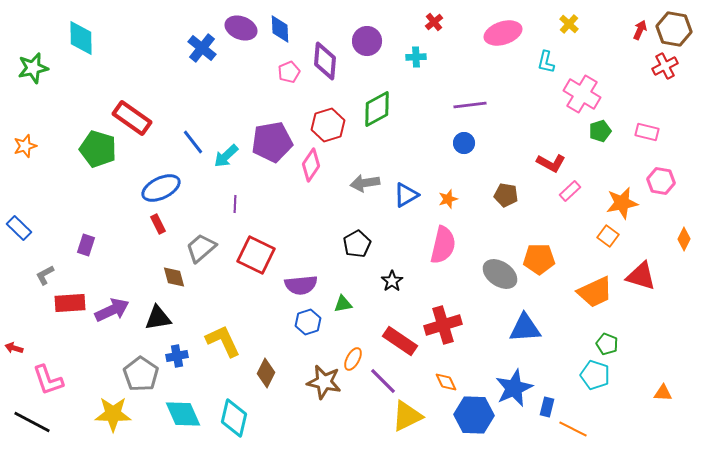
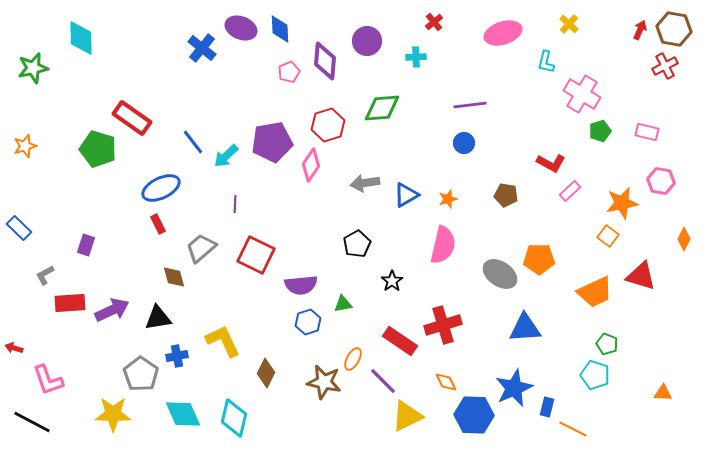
green diamond at (377, 109): moved 5 px right, 1 px up; rotated 24 degrees clockwise
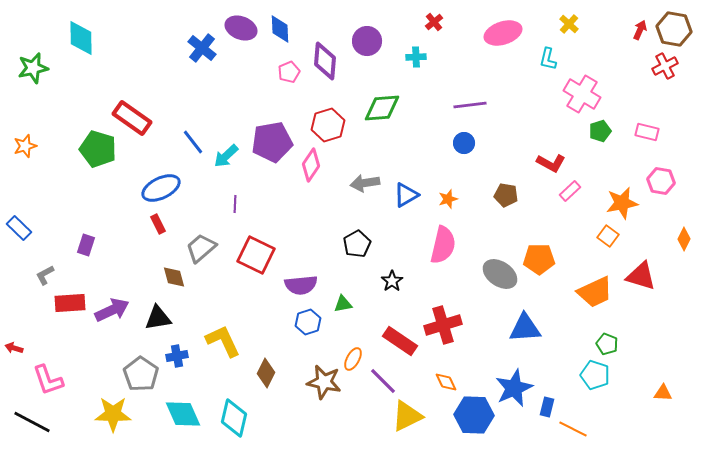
cyan L-shape at (546, 62): moved 2 px right, 3 px up
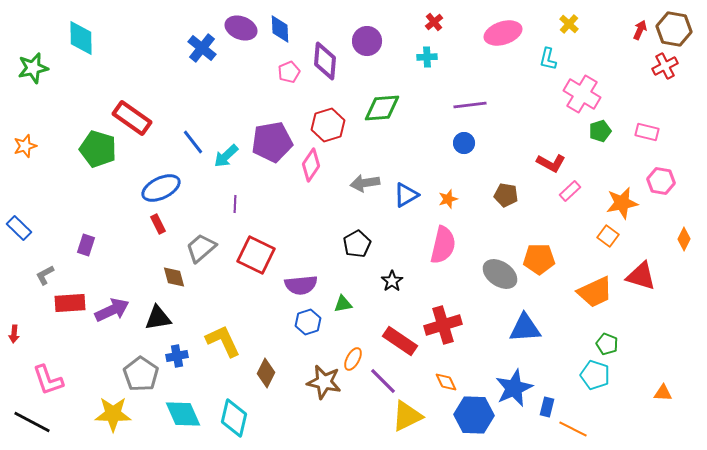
cyan cross at (416, 57): moved 11 px right
red arrow at (14, 348): moved 14 px up; rotated 102 degrees counterclockwise
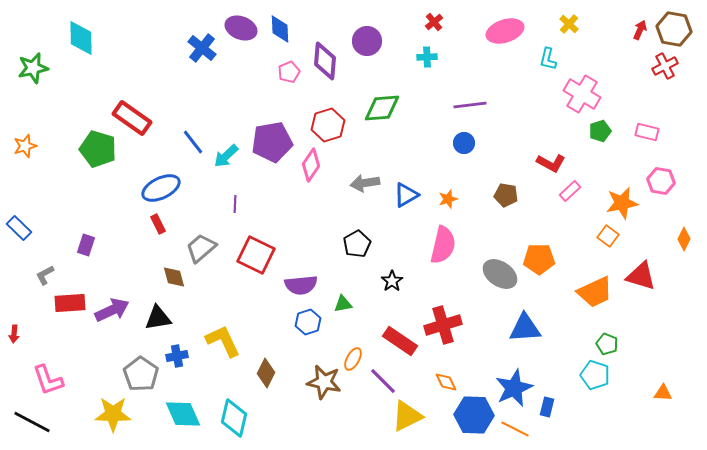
pink ellipse at (503, 33): moved 2 px right, 2 px up
orange line at (573, 429): moved 58 px left
